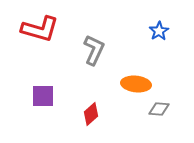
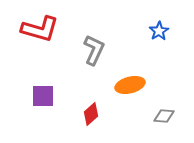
orange ellipse: moved 6 px left, 1 px down; rotated 20 degrees counterclockwise
gray diamond: moved 5 px right, 7 px down
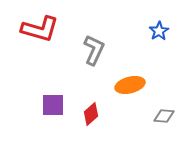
purple square: moved 10 px right, 9 px down
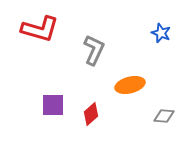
blue star: moved 2 px right, 2 px down; rotated 18 degrees counterclockwise
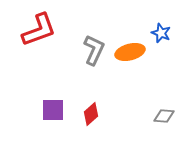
red L-shape: moved 1 px left, 1 px down; rotated 36 degrees counterclockwise
orange ellipse: moved 33 px up
purple square: moved 5 px down
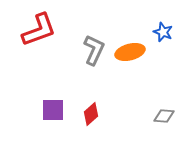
blue star: moved 2 px right, 1 px up
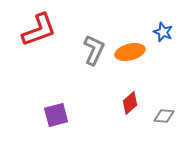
purple square: moved 3 px right, 5 px down; rotated 15 degrees counterclockwise
red diamond: moved 39 px right, 11 px up
